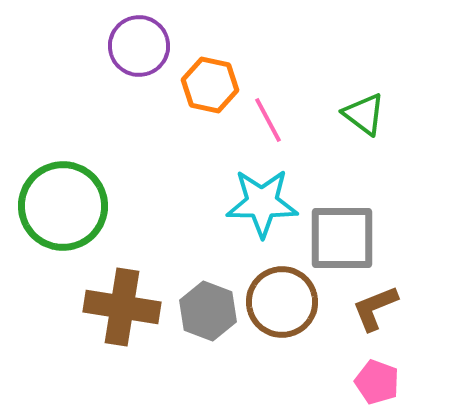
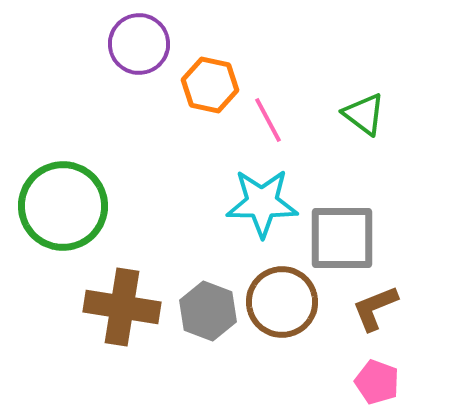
purple circle: moved 2 px up
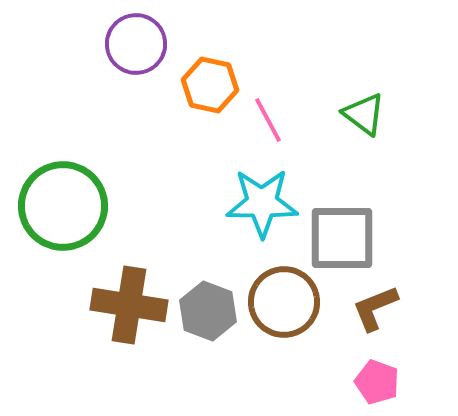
purple circle: moved 3 px left
brown circle: moved 2 px right
brown cross: moved 7 px right, 2 px up
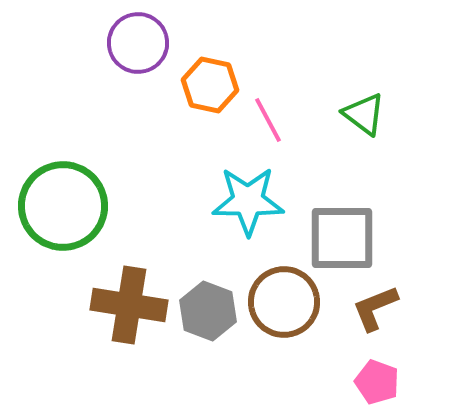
purple circle: moved 2 px right, 1 px up
cyan star: moved 14 px left, 2 px up
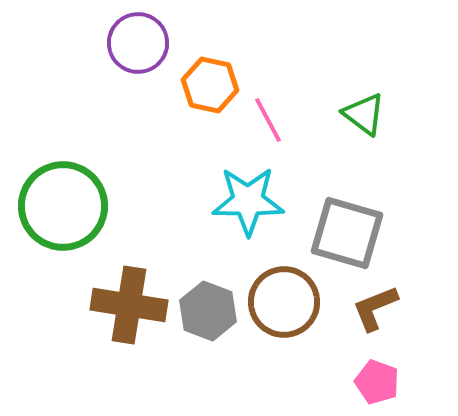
gray square: moved 5 px right, 5 px up; rotated 16 degrees clockwise
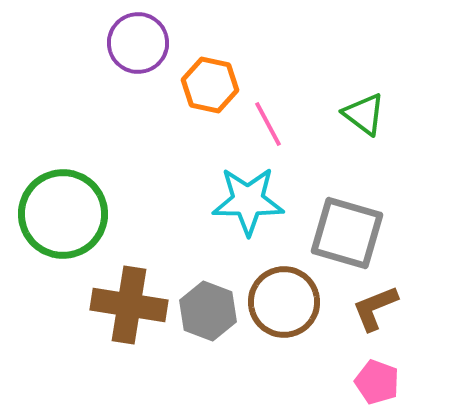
pink line: moved 4 px down
green circle: moved 8 px down
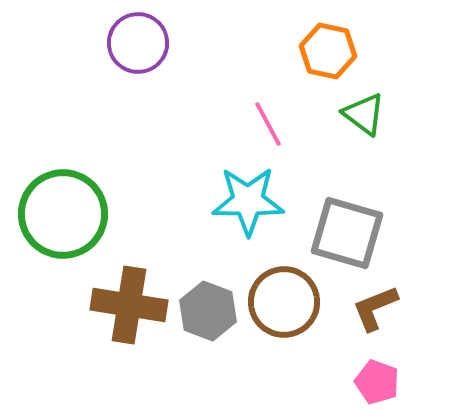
orange hexagon: moved 118 px right, 34 px up
